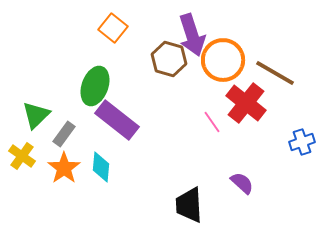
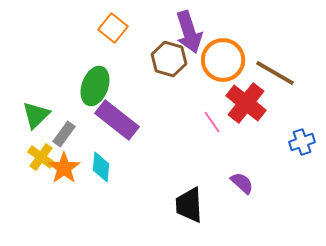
purple arrow: moved 3 px left, 3 px up
yellow cross: moved 19 px right, 1 px down
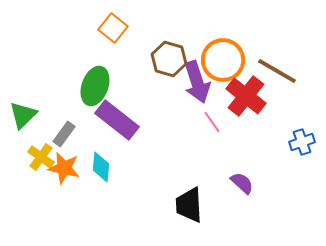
purple arrow: moved 8 px right, 50 px down
brown line: moved 2 px right, 2 px up
red cross: moved 7 px up
green triangle: moved 13 px left
orange star: rotated 24 degrees counterclockwise
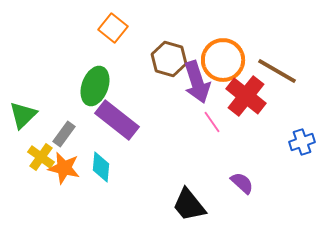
black trapezoid: rotated 36 degrees counterclockwise
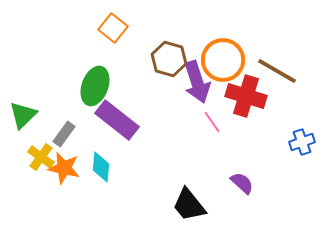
red cross: rotated 21 degrees counterclockwise
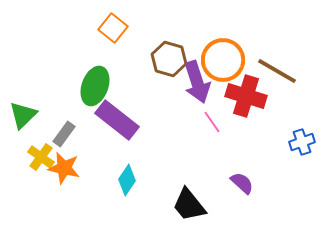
cyan diamond: moved 26 px right, 13 px down; rotated 28 degrees clockwise
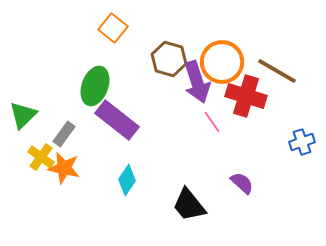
orange circle: moved 1 px left, 2 px down
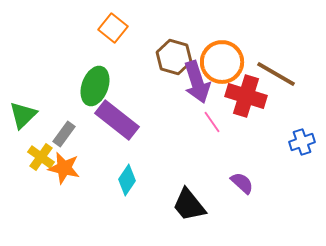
brown hexagon: moved 5 px right, 2 px up
brown line: moved 1 px left, 3 px down
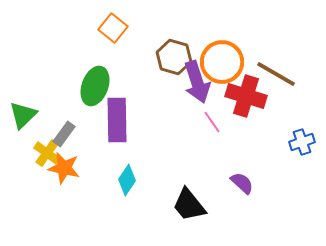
purple rectangle: rotated 51 degrees clockwise
yellow cross: moved 6 px right, 4 px up
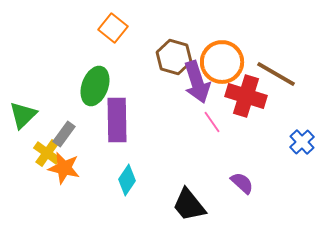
blue cross: rotated 25 degrees counterclockwise
